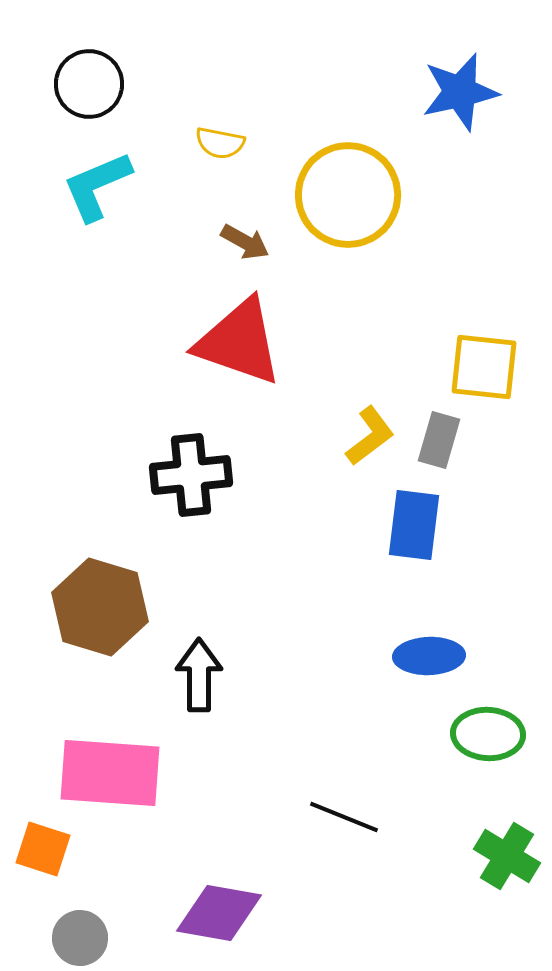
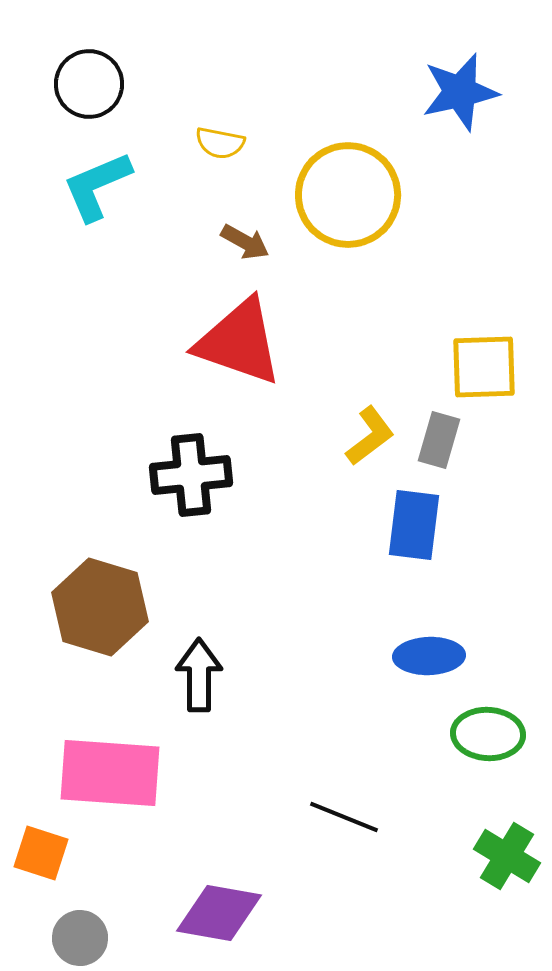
yellow square: rotated 8 degrees counterclockwise
orange square: moved 2 px left, 4 px down
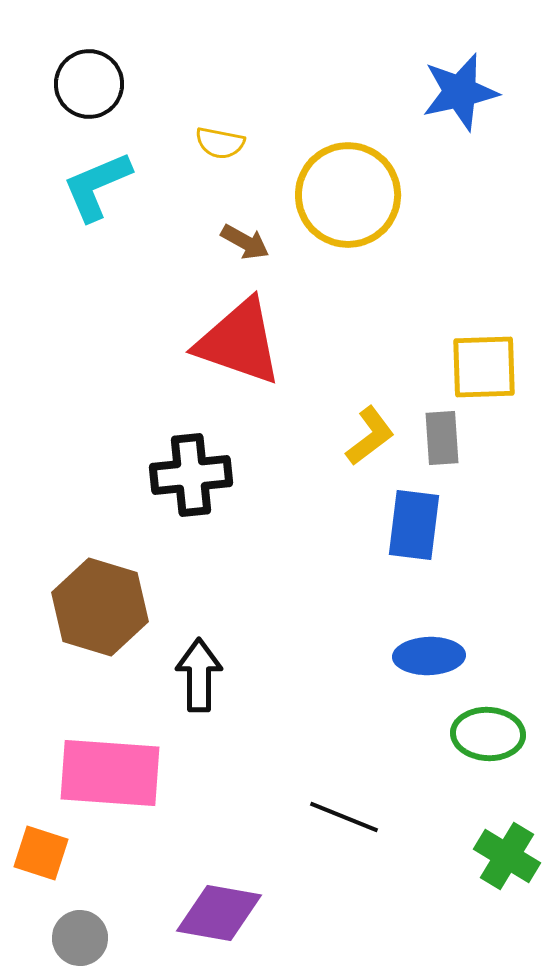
gray rectangle: moved 3 px right, 2 px up; rotated 20 degrees counterclockwise
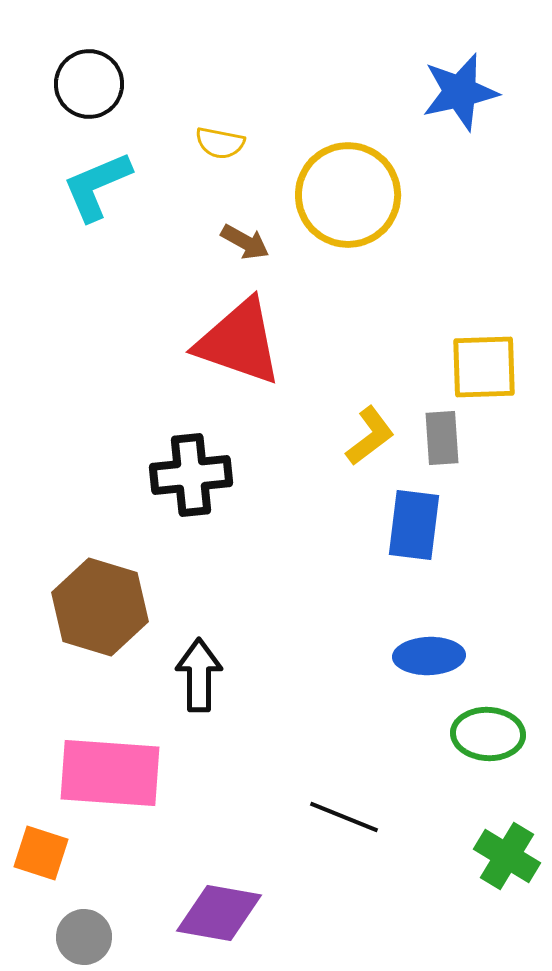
gray circle: moved 4 px right, 1 px up
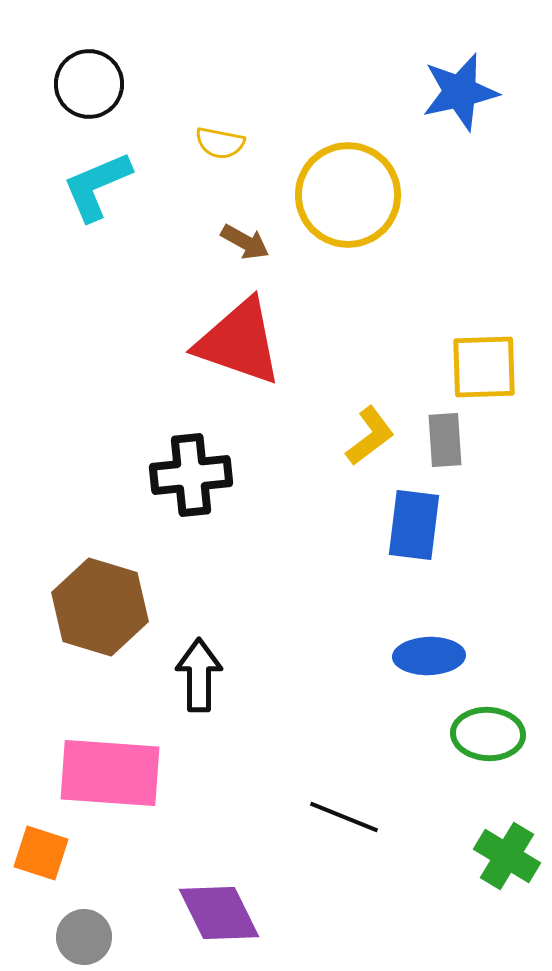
gray rectangle: moved 3 px right, 2 px down
purple diamond: rotated 54 degrees clockwise
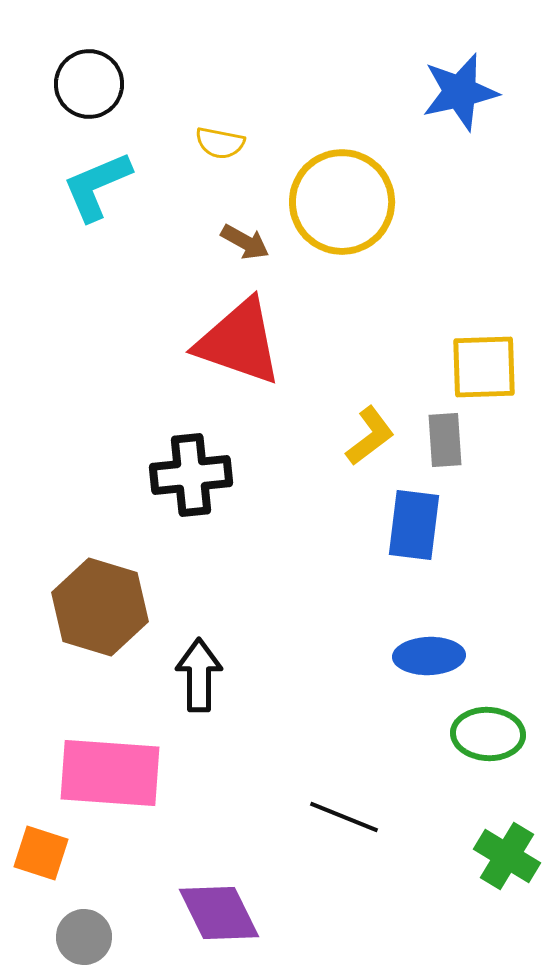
yellow circle: moved 6 px left, 7 px down
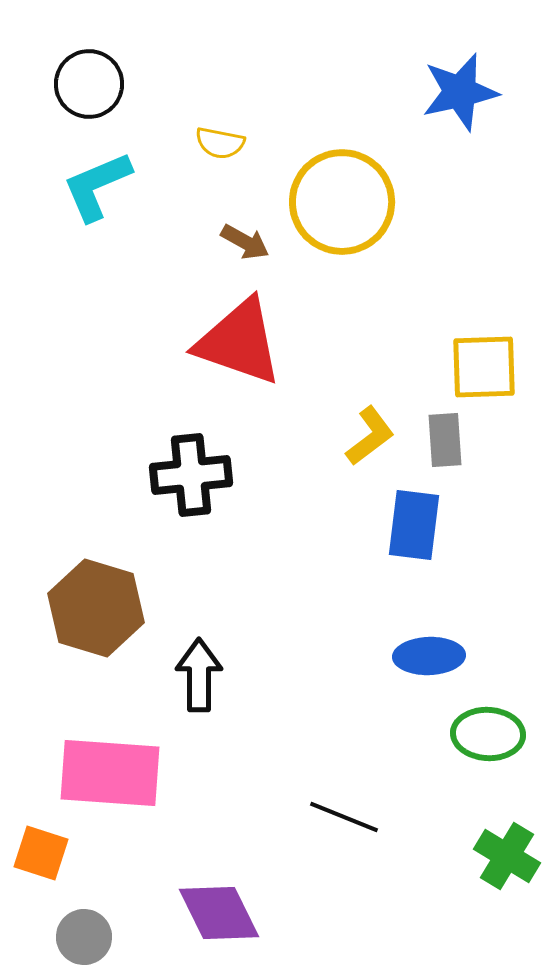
brown hexagon: moved 4 px left, 1 px down
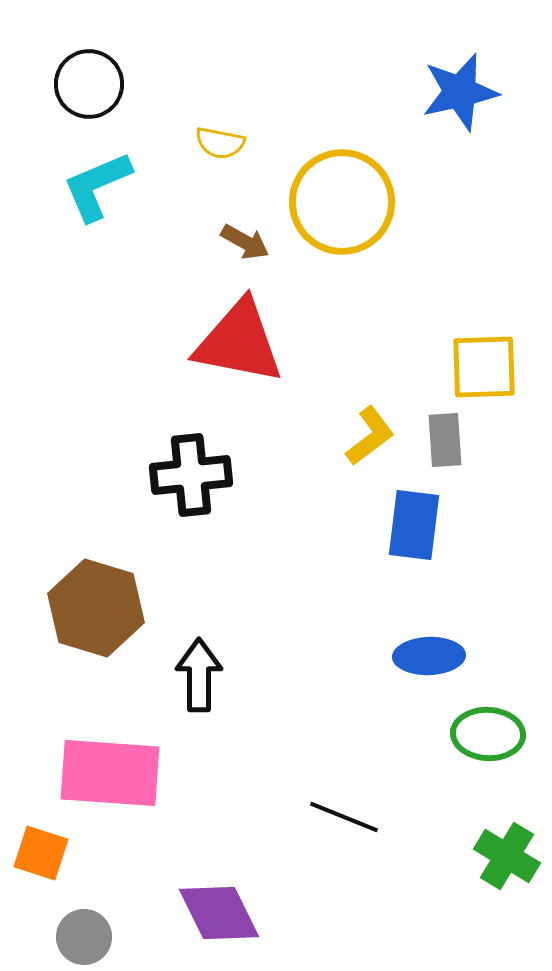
red triangle: rotated 8 degrees counterclockwise
